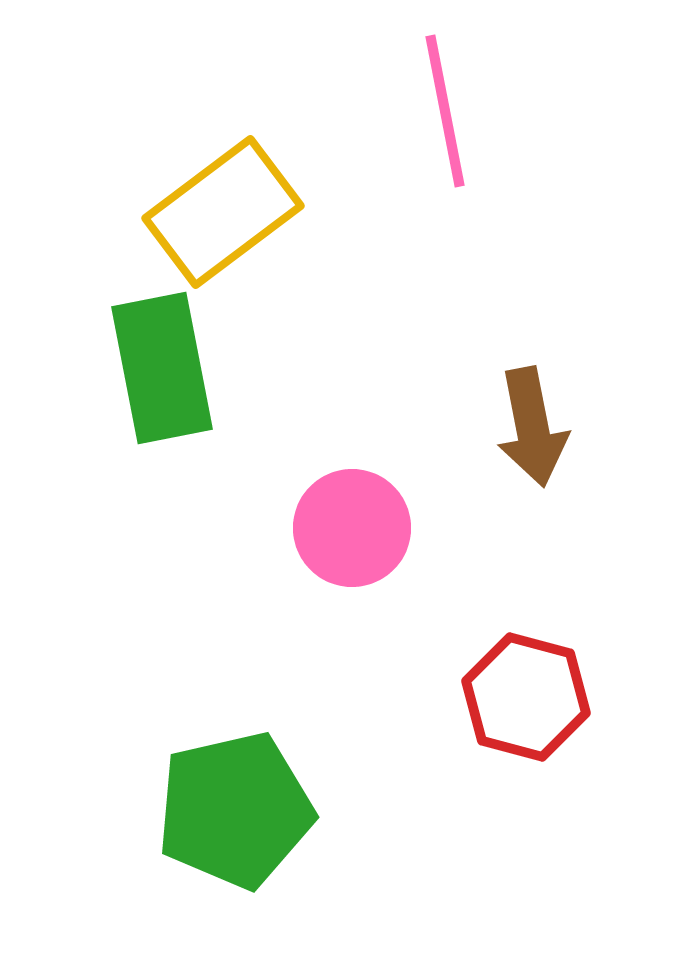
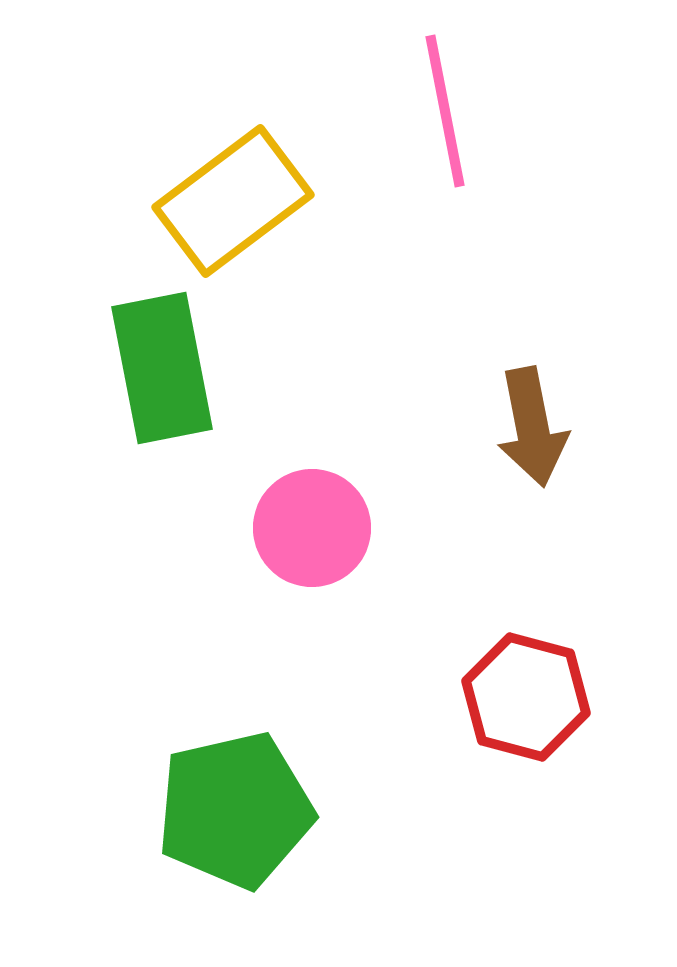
yellow rectangle: moved 10 px right, 11 px up
pink circle: moved 40 px left
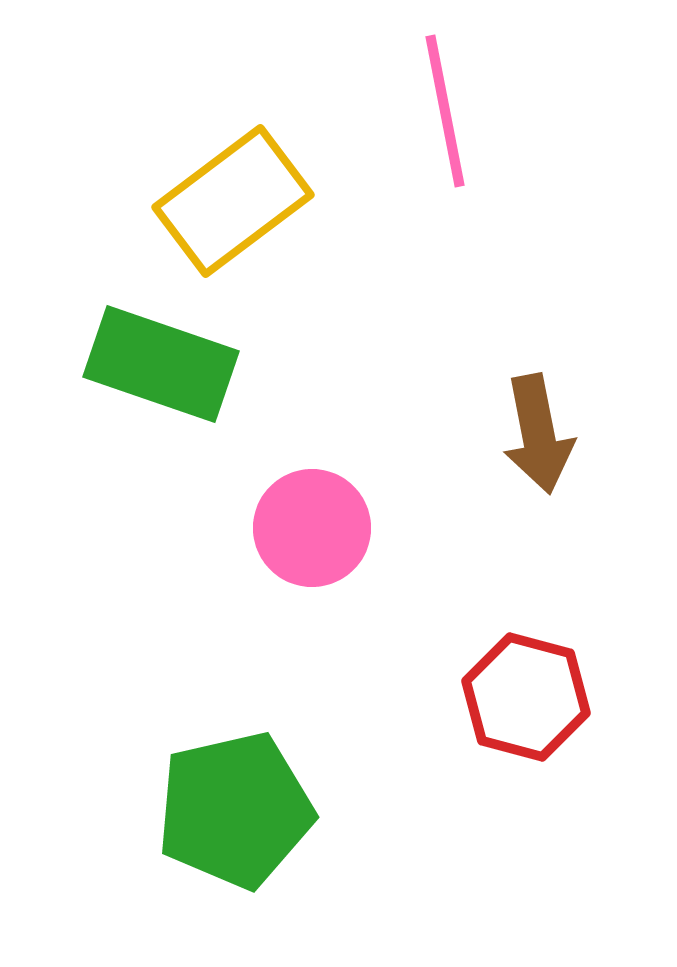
green rectangle: moved 1 px left, 4 px up; rotated 60 degrees counterclockwise
brown arrow: moved 6 px right, 7 px down
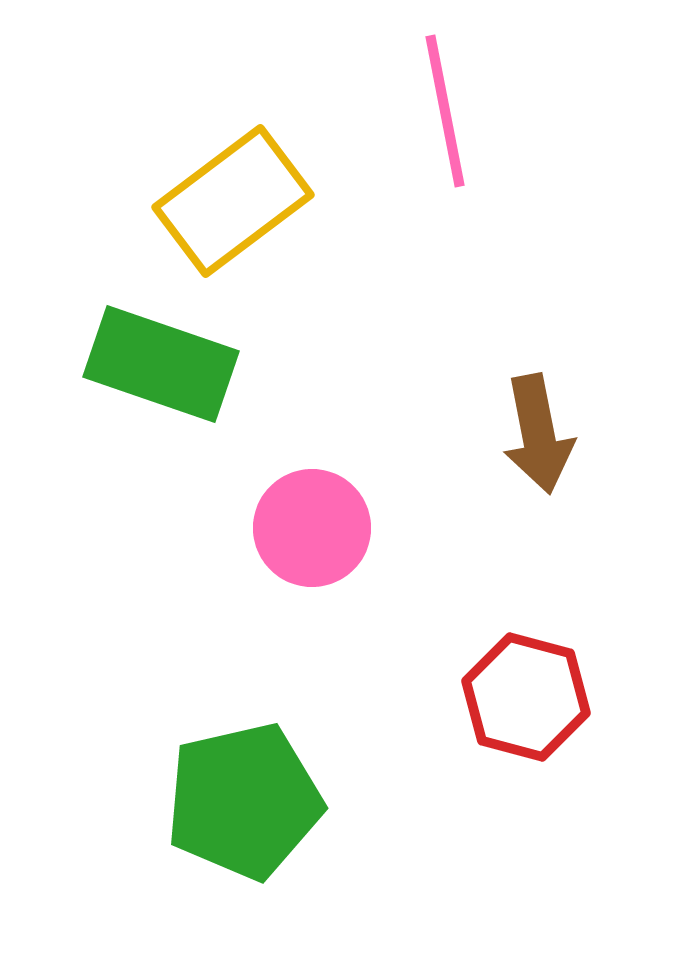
green pentagon: moved 9 px right, 9 px up
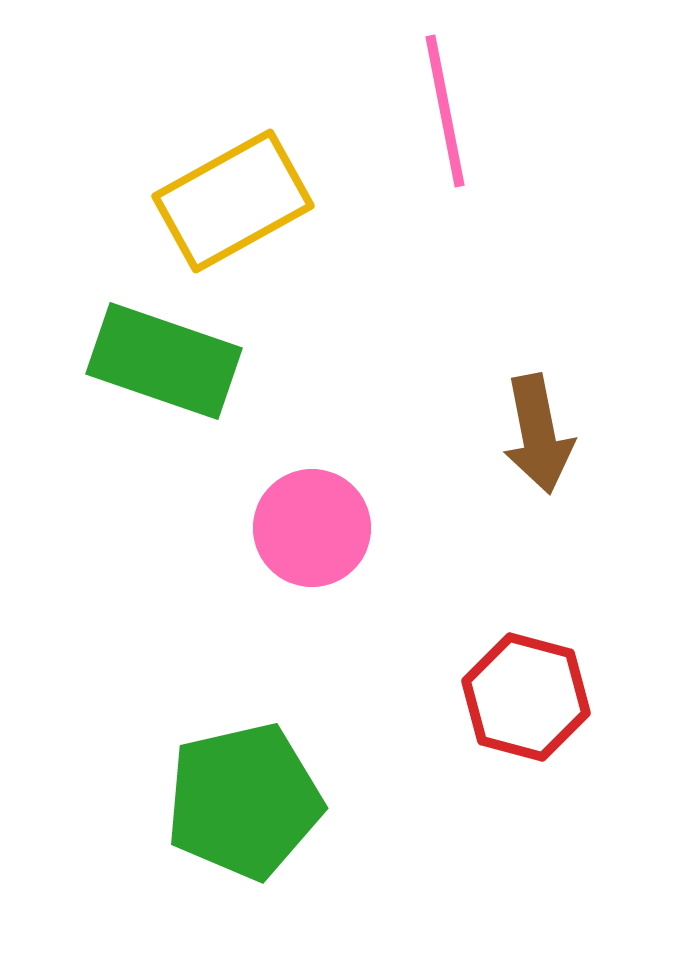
yellow rectangle: rotated 8 degrees clockwise
green rectangle: moved 3 px right, 3 px up
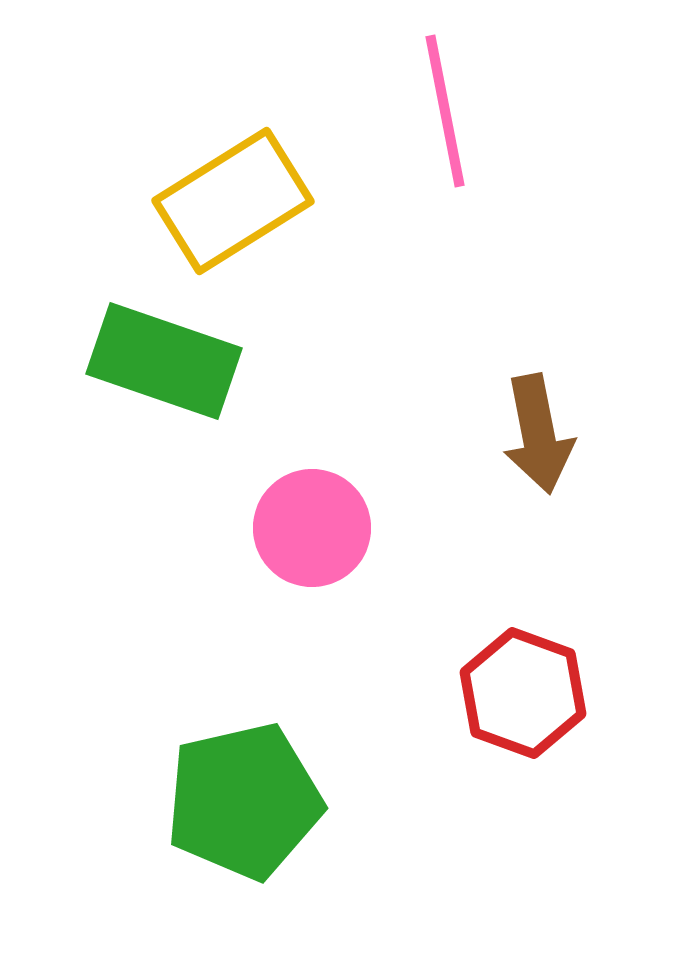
yellow rectangle: rotated 3 degrees counterclockwise
red hexagon: moved 3 px left, 4 px up; rotated 5 degrees clockwise
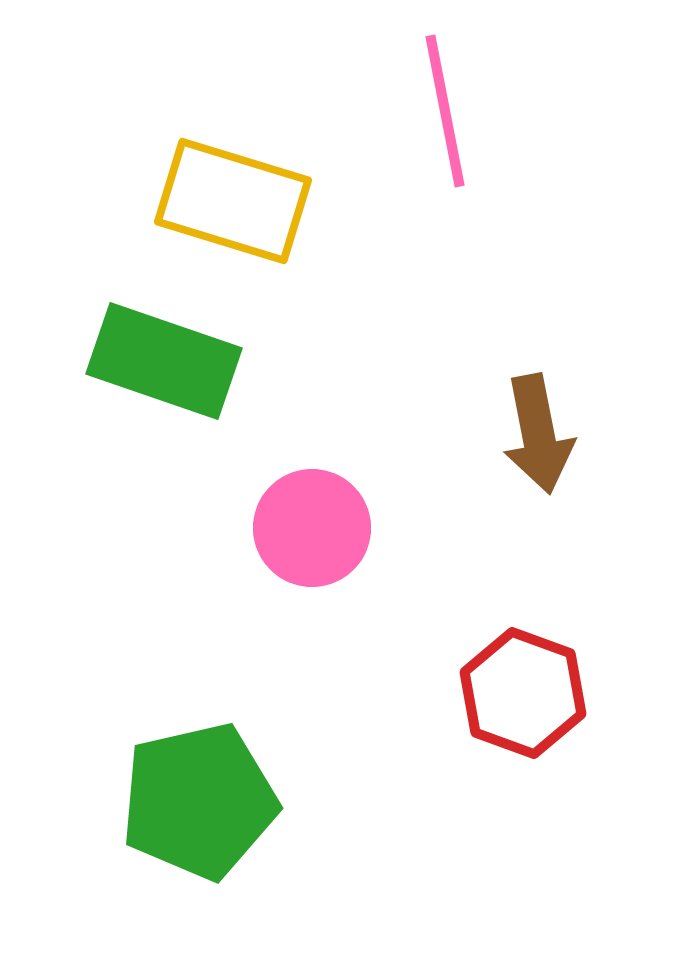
yellow rectangle: rotated 49 degrees clockwise
green pentagon: moved 45 px left
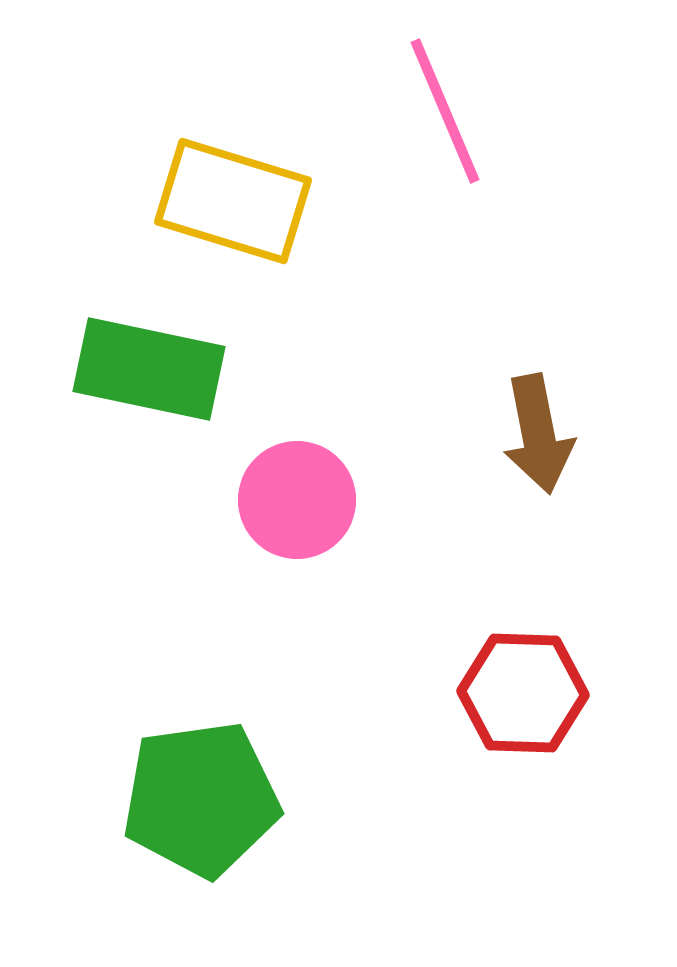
pink line: rotated 12 degrees counterclockwise
green rectangle: moved 15 px left, 8 px down; rotated 7 degrees counterclockwise
pink circle: moved 15 px left, 28 px up
red hexagon: rotated 18 degrees counterclockwise
green pentagon: moved 2 px right, 2 px up; rotated 5 degrees clockwise
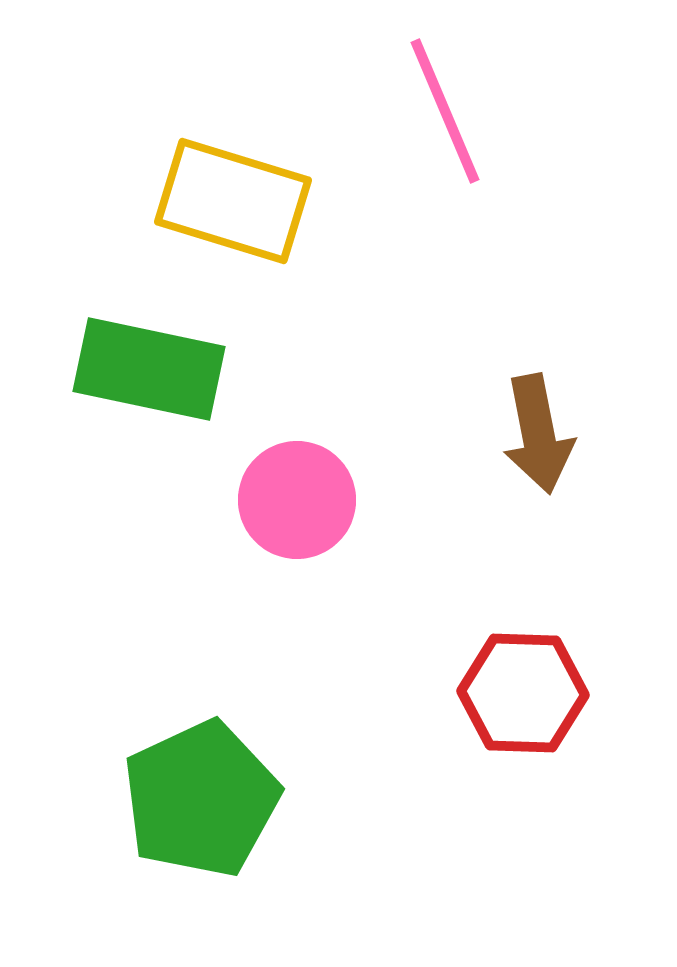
green pentagon: rotated 17 degrees counterclockwise
